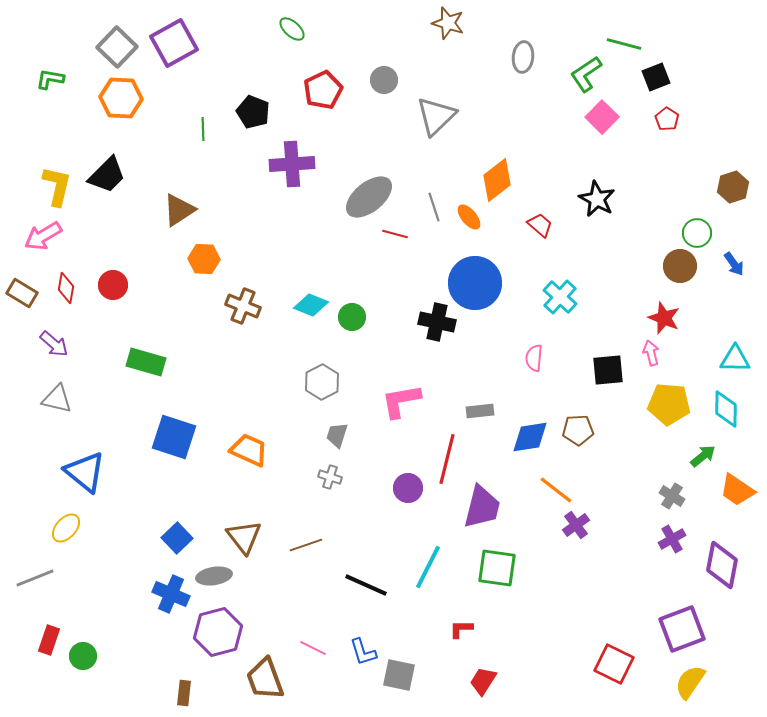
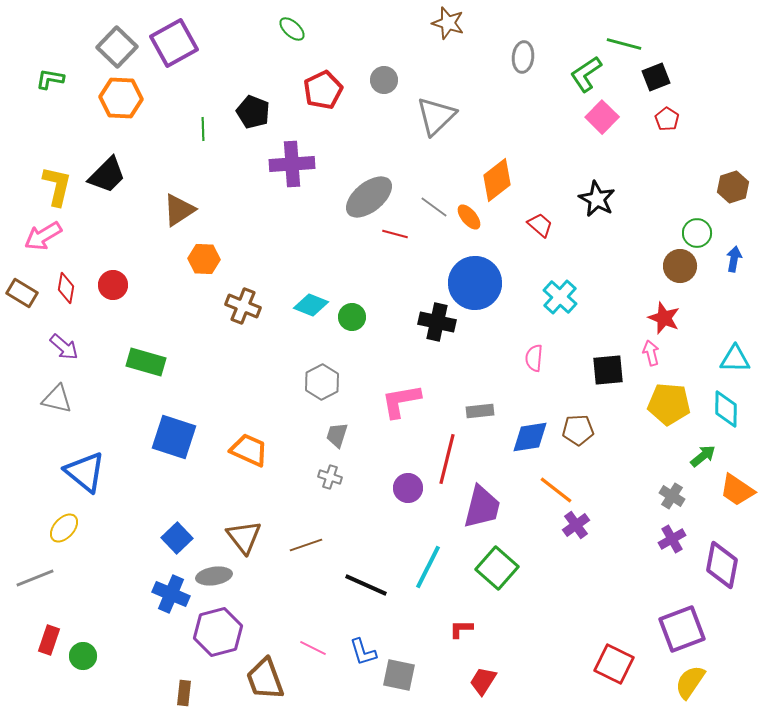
gray line at (434, 207): rotated 36 degrees counterclockwise
blue arrow at (734, 264): moved 5 px up; rotated 135 degrees counterclockwise
purple arrow at (54, 344): moved 10 px right, 3 px down
yellow ellipse at (66, 528): moved 2 px left
green square at (497, 568): rotated 33 degrees clockwise
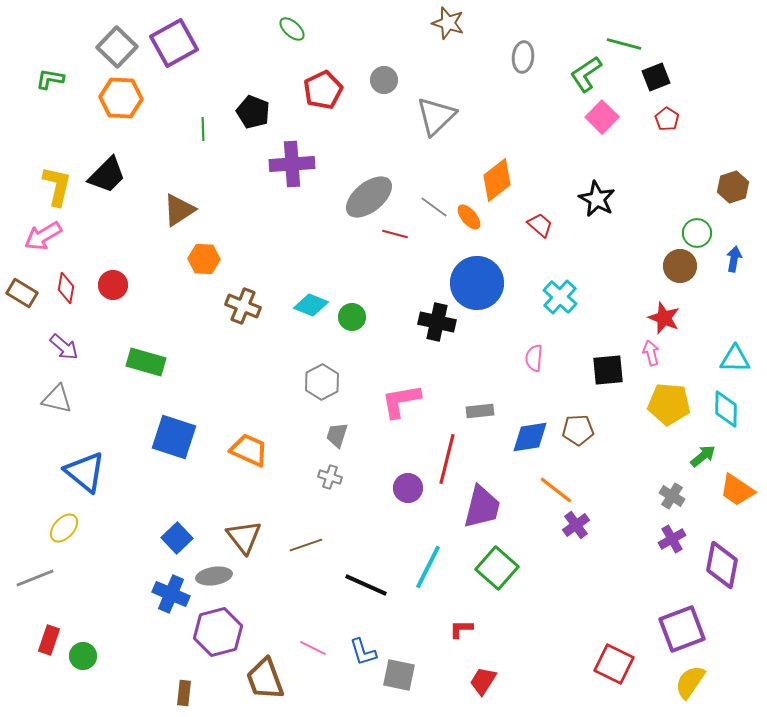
blue circle at (475, 283): moved 2 px right
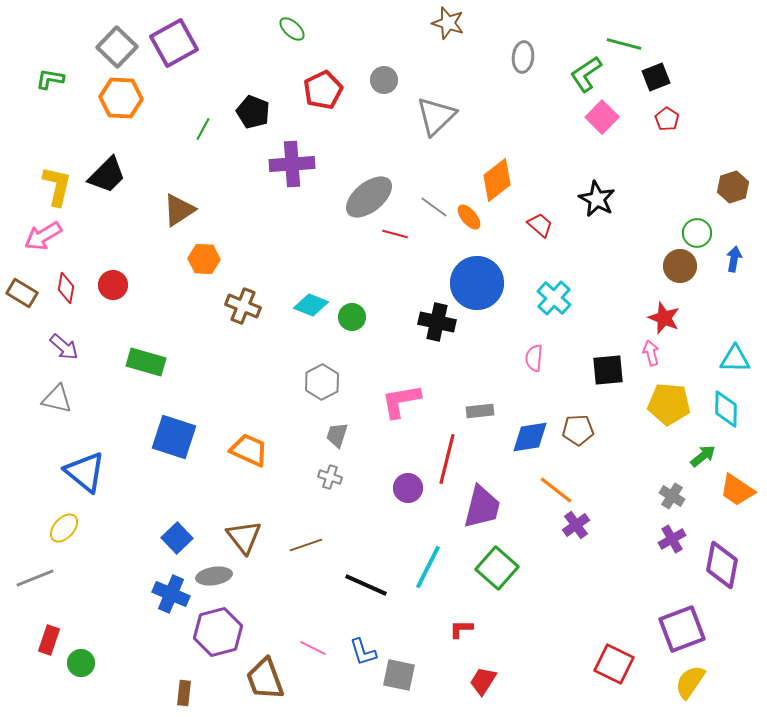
green line at (203, 129): rotated 30 degrees clockwise
cyan cross at (560, 297): moved 6 px left, 1 px down
green circle at (83, 656): moved 2 px left, 7 px down
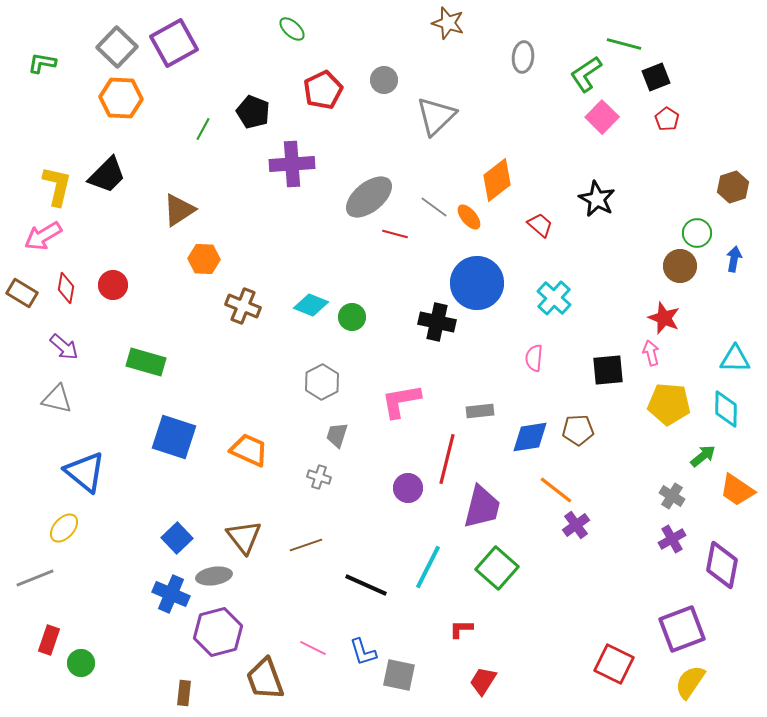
green L-shape at (50, 79): moved 8 px left, 16 px up
gray cross at (330, 477): moved 11 px left
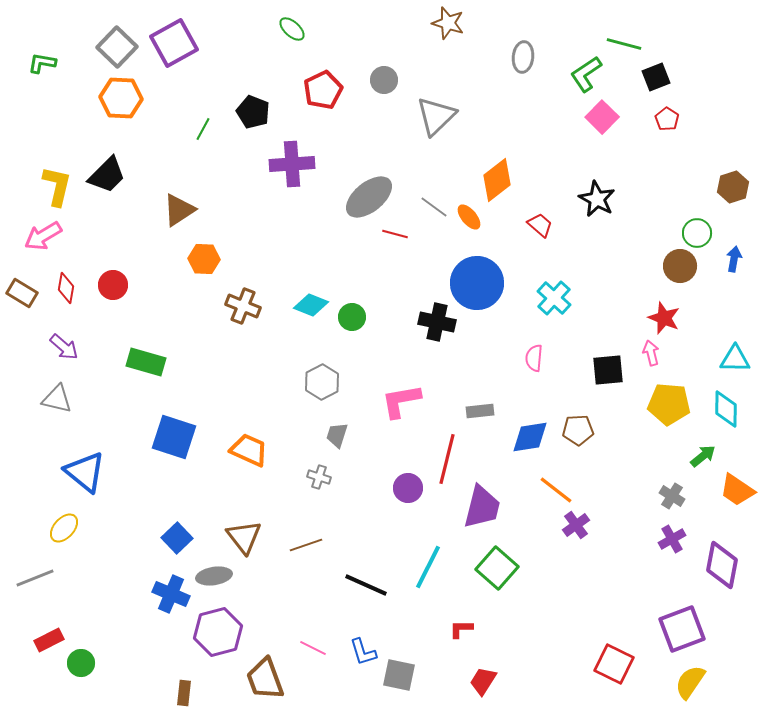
red rectangle at (49, 640): rotated 44 degrees clockwise
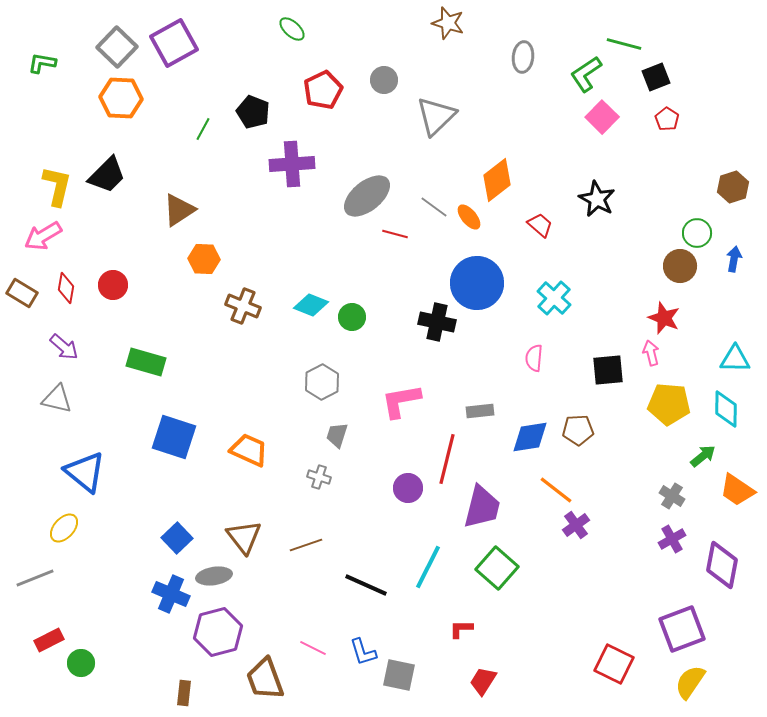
gray ellipse at (369, 197): moved 2 px left, 1 px up
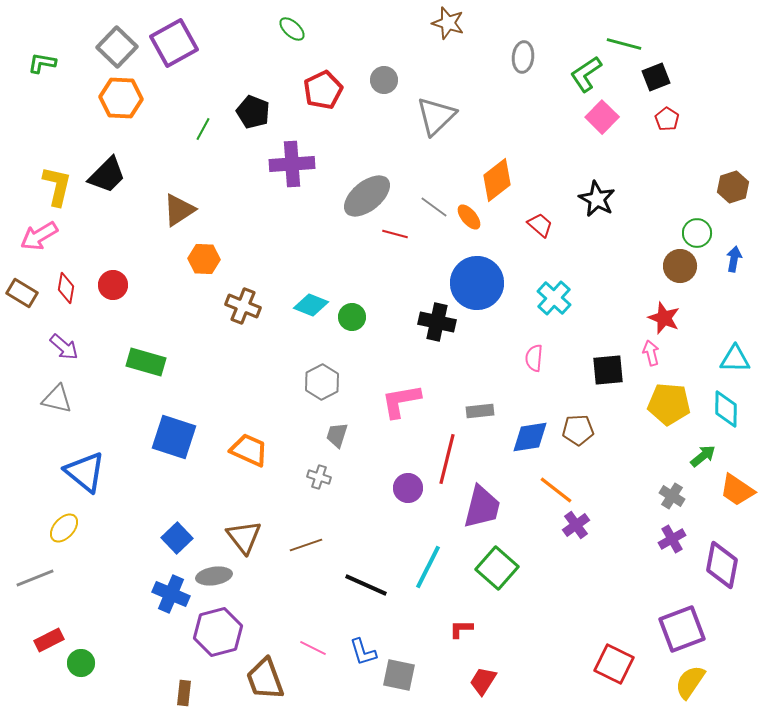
pink arrow at (43, 236): moved 4 px left
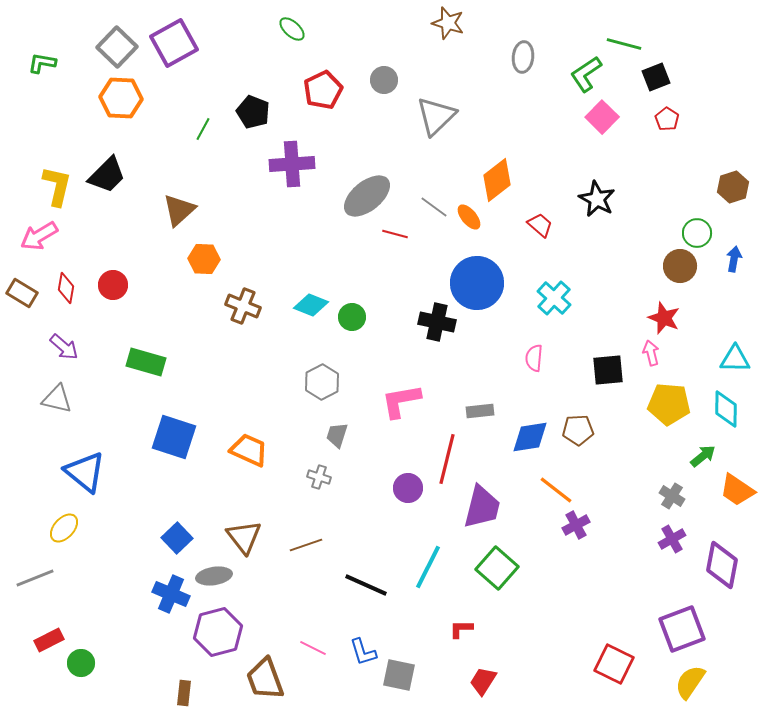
brown triangle at (179, 210): rotated 9 degrees counterclockwise
purple cross at (576, 525): rotated 8 degrees clockwise
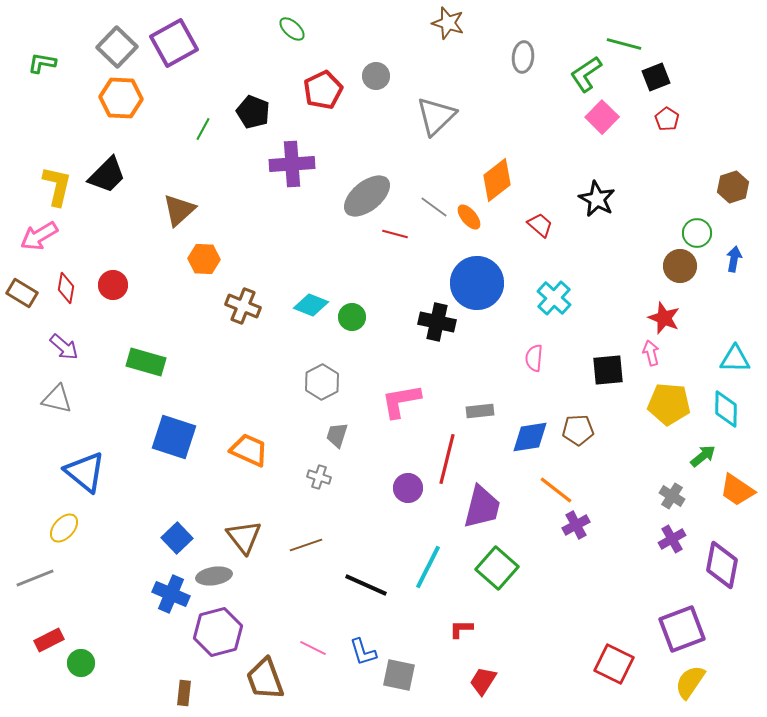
gray circle at (384, 80): moved 8 px left, 4 px up
